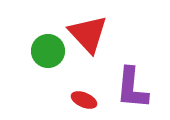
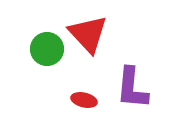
green circle: moved 1 px left, 2 px up
red ellipse: rotated 10 degrees counterclockwise
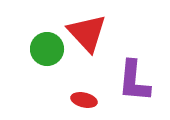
red triangle: moved 1 px left, 1 px up
purple L-shape: moved 2 px right, 7 px up
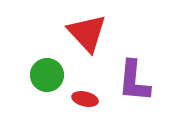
green circle: moved 26 px down
red ellipse: moved 1 px right, 1 px up
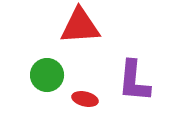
red triangle: moved 7 px left, 7 px up; rotated 51 degrees counterclockwise
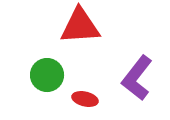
purple L-shape: moved 3 px right, 3 px up; rotated 33 degrees clockwise
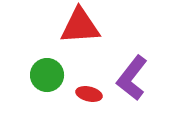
purple L-shape: moved 5 px left
red ellipse: moved 4 px right, 5 px up
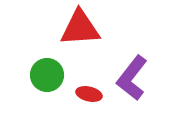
red triangle: moved 2 px down
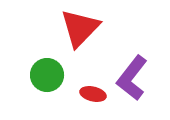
red triangle: rotated 42 degrees counterclockwise
red ellipse: moved 4 px right
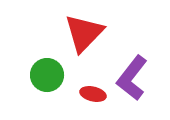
red triangle: moved 4 px right, 5 px down
